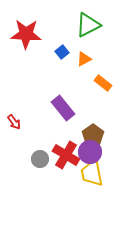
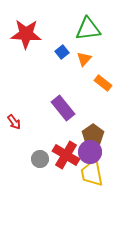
green triangle: moved 4 px down; rotated 20 degrees clockwise
orange triangle: rotated 21 degrees counterclockwise
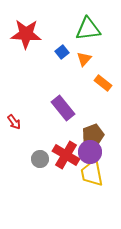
brown pentagon: rotated 15 degrees clockwise
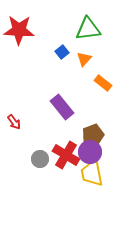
red star: moved 7 px left, 4 px up
purple rectangle: moved 1 px left, 1 px up
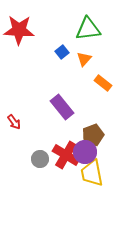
purple circle: moved 5 px left
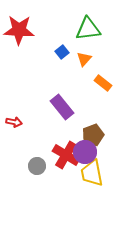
red arrow: rotated 42 degrees counterclockwise
gray circle: moved 3 px left, 7 px down
